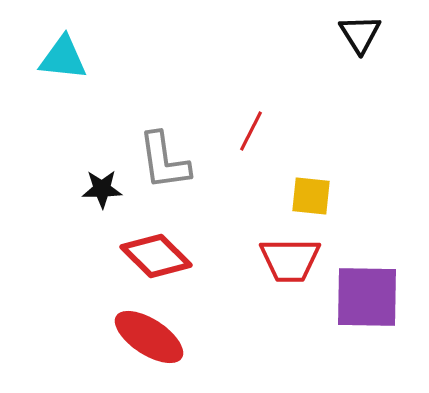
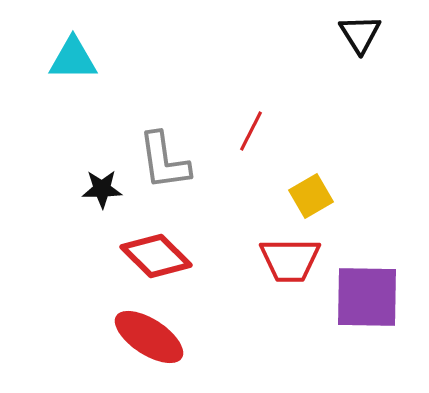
cyan triangle: moved 10 px right, 1 px down; rotated 6 degrees counterclockwise
yellow square: rotated 36 degrees counterclockwise
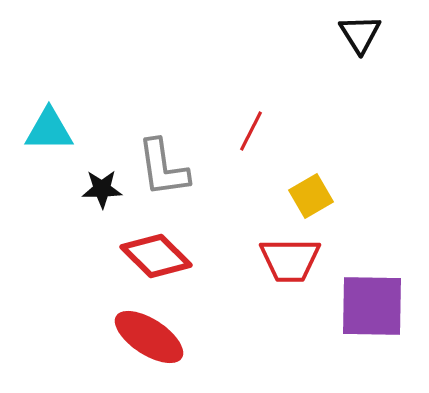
cyan triangle: moved 24 px left, 71 px down
gray L-shape: moved 1 px left, 7 px down
purple square: moved 5 px right, 9 px down
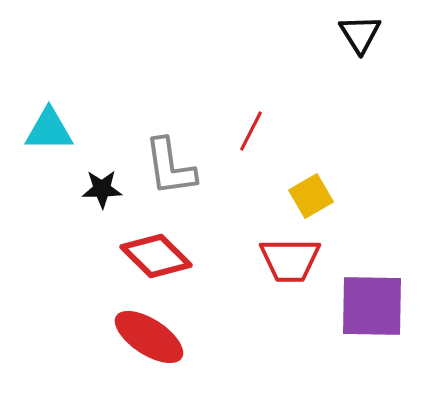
gray L-shape: moved 7 px right, 1 px up
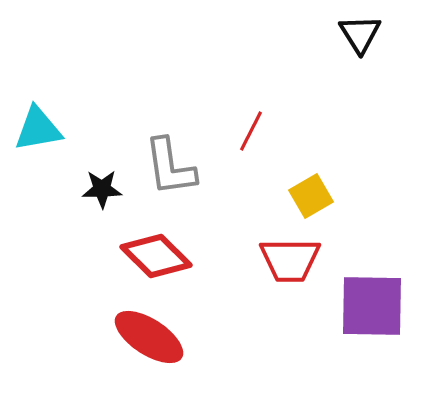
cyan triangle: moved 11 px left, 1 px up; rotated 10 degrees counterclockwise
